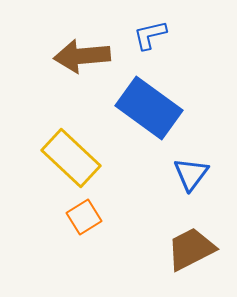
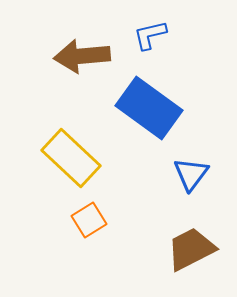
orange square: moved 5 px right, 3 px down
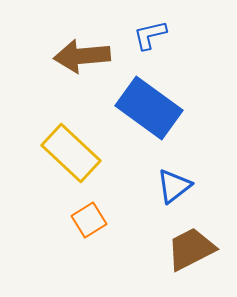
yellow rectangle: moved 5 px up
blue triangle: moved 17 px left, 12 px down; rotated 15 degrees clockwise
